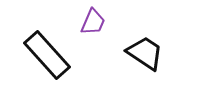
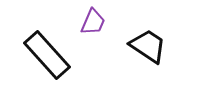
black trapezoid: moved 3 px right, 7 px up
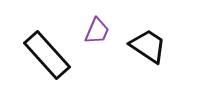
purple trapezoid: moved 4 px right, 9 px down
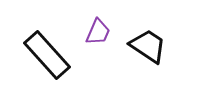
purple trapezoid: moved 1 px right, 1 px down
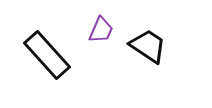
purple trapezoid: moved 3 px right, 2 px up
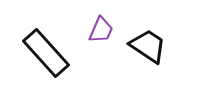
black rectangle: moved 1 px left, 2 px up
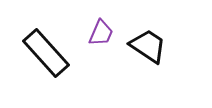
purple trapezoid: moved 3 px down
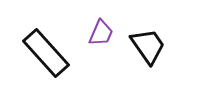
black trapezoid: rotated 21 degrees clockwise
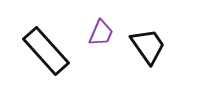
black rectangle: moved 2 px up
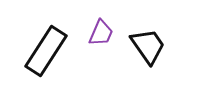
black rectangle: rotated 75 degrees clockwise
